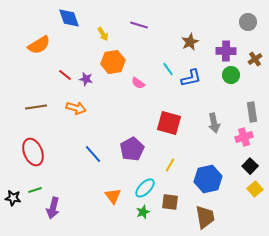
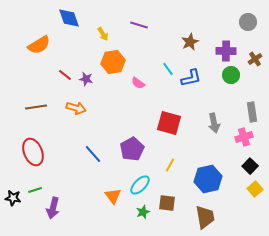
cyan ellipse: moved 5 px left, 3 px up
brown square: moved 3 px left, 1 px down
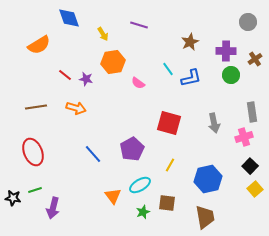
cyan ellipse: rotated 15 degrees clockwise
